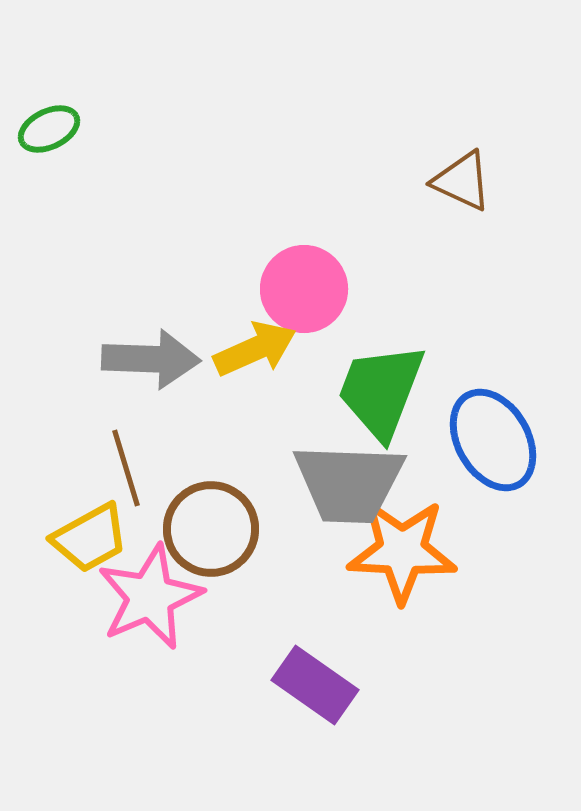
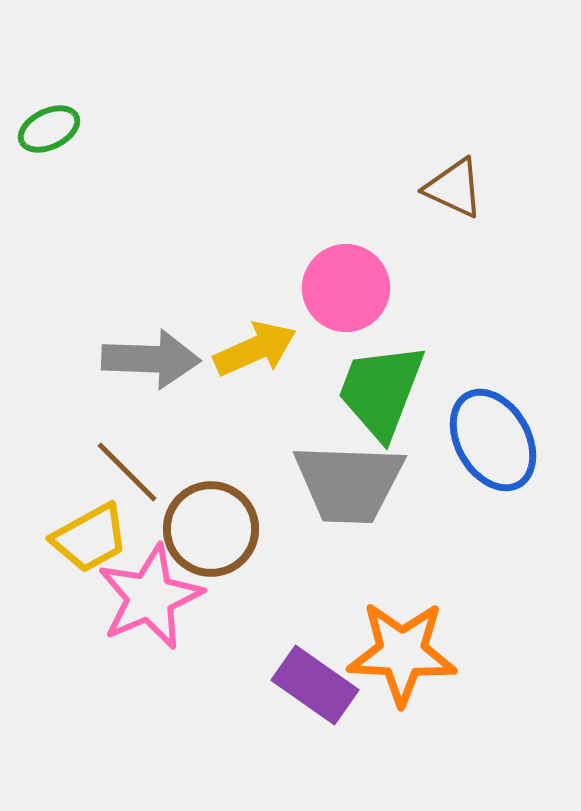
brown triangle: moved 8 px left, 7 px down
pink circle: moved 42 px right, 1 px up
brown line: moved 1 px right, 4 px down; rotated 28 degrees counterclockwise
orange star: moved 102 px down
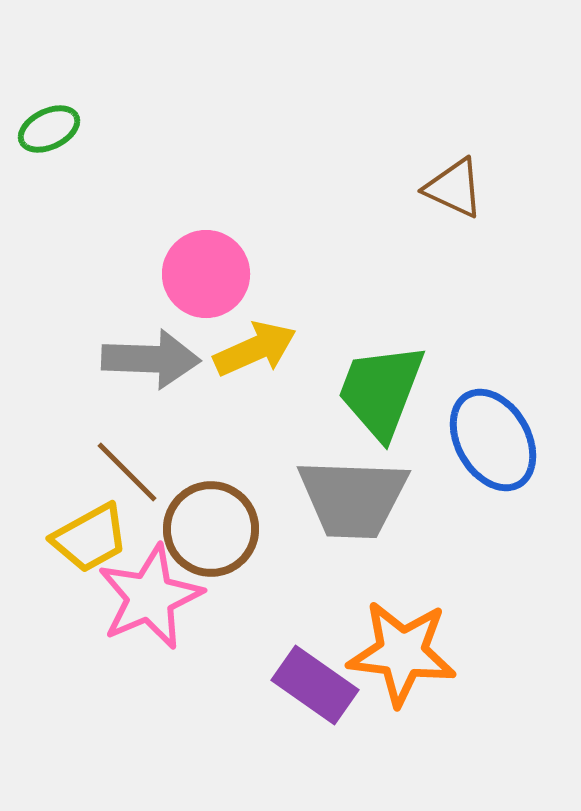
pink circle: moved 140 px left, 14 px up
gray trapezoid: moved 4 px right, 15 px down
orange star: rotated 4 degrees clockwise
